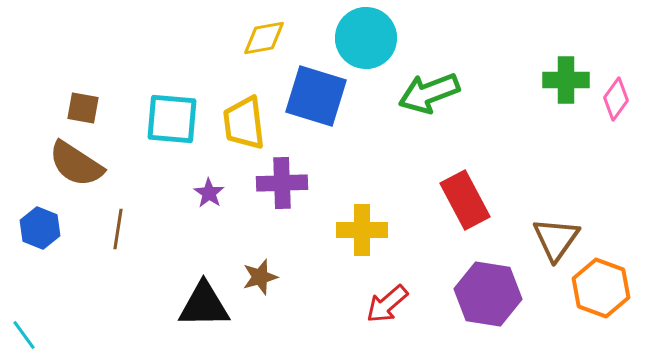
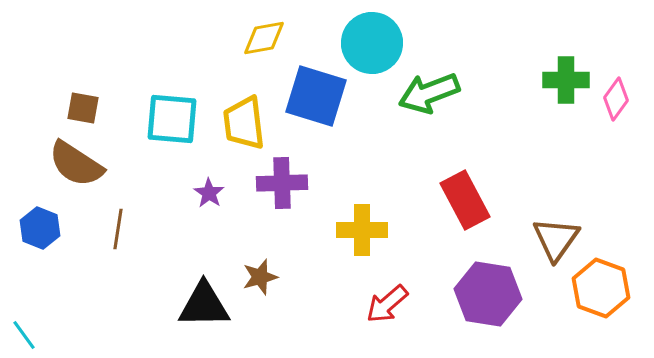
cyan circle: moved 6 px right, 5 px down
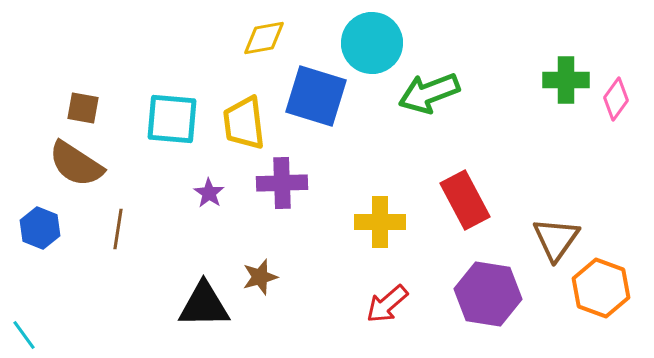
yellow cross: moved 18 px right, 8 px up
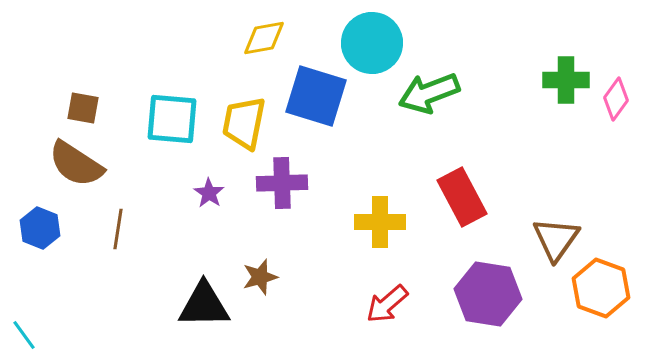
yellow trapezoid: rotated 18 degrees clockwise
red rectangle: moved 3 px left, 3 px up
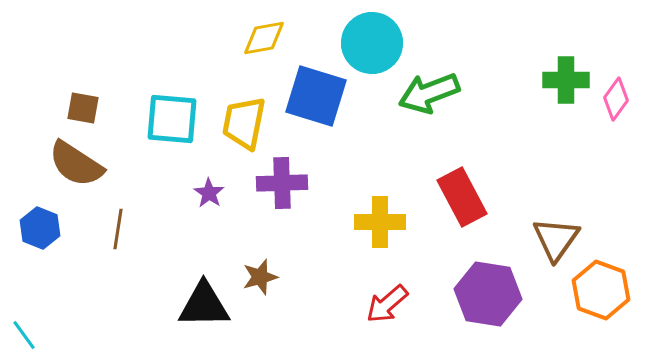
orange hexagon: moved 2 px down
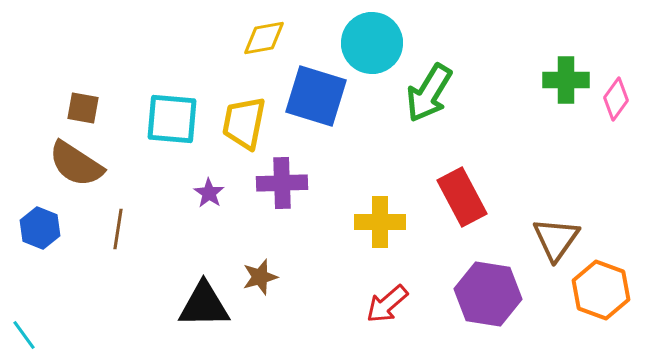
green arrow: rotated 38 degrees counterclockwise
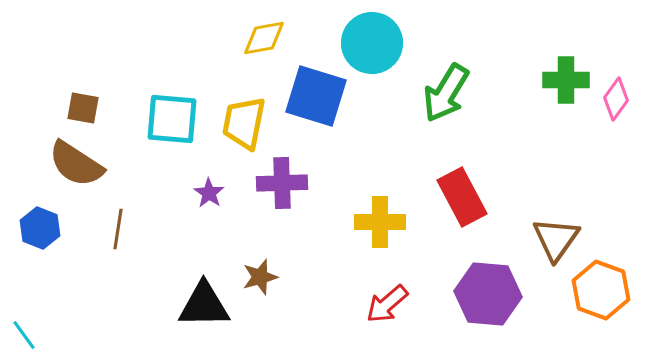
green arrow: moved 17 px right
purple hexagon: rotated 4 degrees counterclockwise
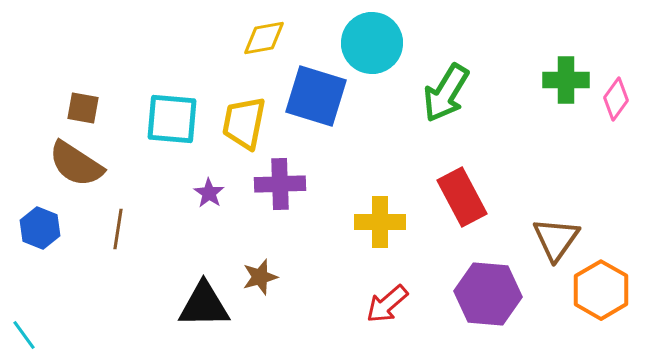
purple cross: moved 2 px left, 1 px down
orange hexagon: rotated 10 degrees clockwise
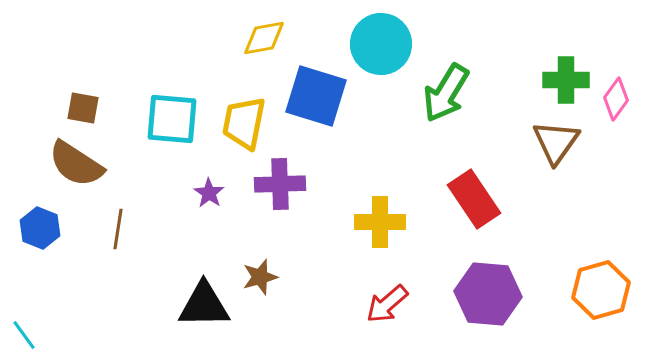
cyan circle: moved 9 px right, 1 px down
red rectangle: moved 12 px right, 2 px down; rotated 6 degrees counterclockwise
brown triangle: moved 97 px up
orange hexagon: rotated 14 degrees clockwise
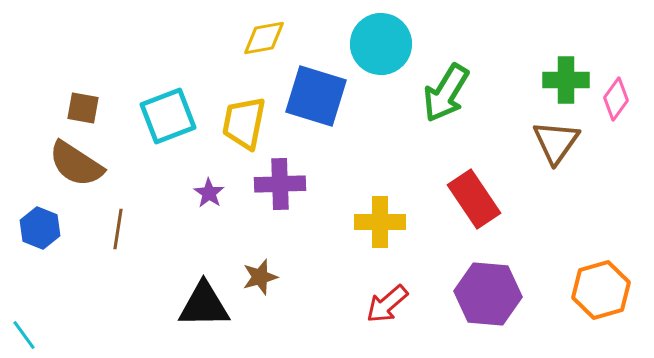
cyan square: moved 4 px left, 3 px up; rotated 26 degrees counterclockwise
